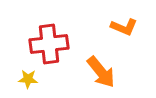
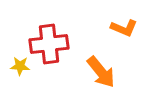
orange L-shape: moved 1 px down
yellow star: moved 8 px left, 13 px up
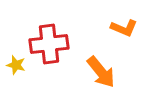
yellow star: moved 4 px left, 1 px up; rotated 12 degrees clockwise
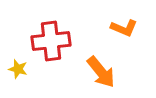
red cross: moved 2 px right, 3 px up
yellow star: moved 2 px right, 4 px down
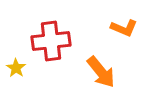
yellow star: moved 2 px left, 1 px up; rotated 18 degrees clockwise
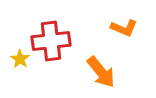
yellow star: moved 4 px right, 9 px up
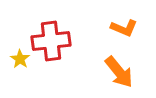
orange arrow: moved 18 px right
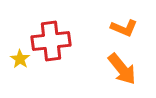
orange arrow: moved 3 px right, 3 px up
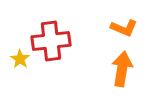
orange arrow: rotated 132 degrees counterclockwise
